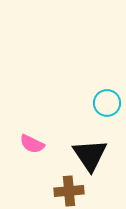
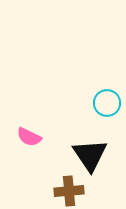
pink semicircle: moved 3 px left, 7 px up
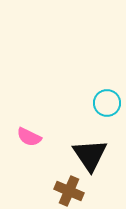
brown cross: rotated 28 degrees clockwise
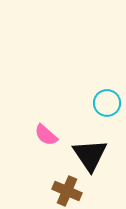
pink semicircle: moved 17 px right, 2 px up; rotated 15 degrees clockwise
brown cross: moved 2 px left
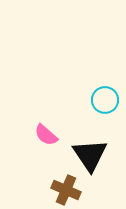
cyan circle: moved 2 px left, 3 px up
brown cross: moved 1 px left, 1 px up
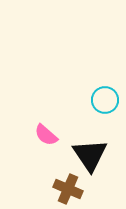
brown cross: moved 2 px right, 1 px up
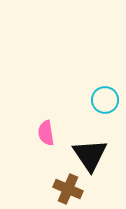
pink semicircle: moved 2 px up; rotated 40 degrees clockwise
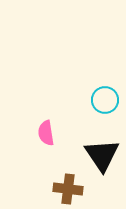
black triangle: moved 12 px right
brown cross: rotated 16 degrees counterclockwise
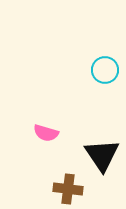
cyan circle: moved 30 px up
pink semicircle: rotated 65 degrees counterclockwise
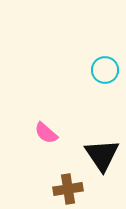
pink semicircle: rotated 25 degrees clockwise
brown cross: rotated 16 degrees counterclockwise
